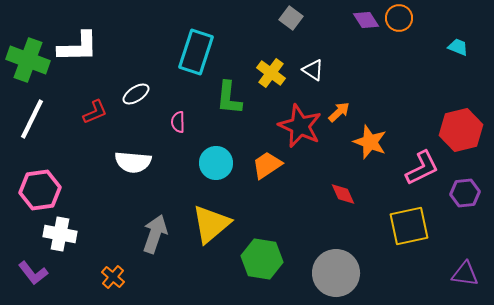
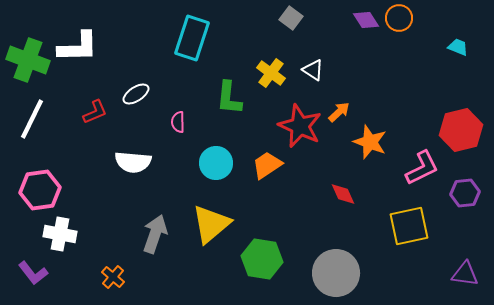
cyan rectangle: moved 4 px left, 14 px up
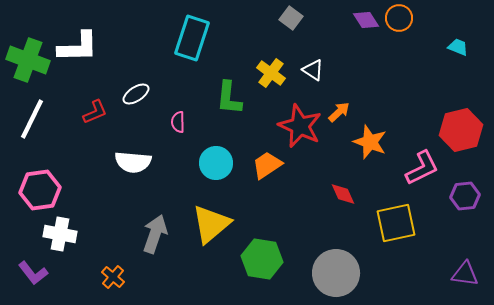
purple hexagon: moved 3 px down
yellow square: moved 13 px left, 3 px up
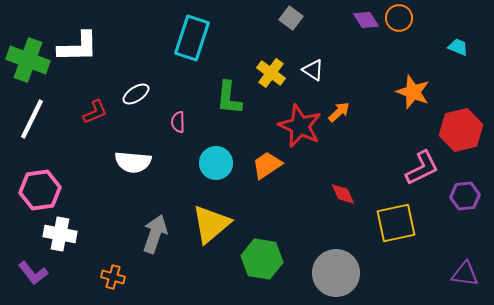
orange star: moved 43 px right, 50 px up
orange cross: rotated 25 degrees counterclockwise
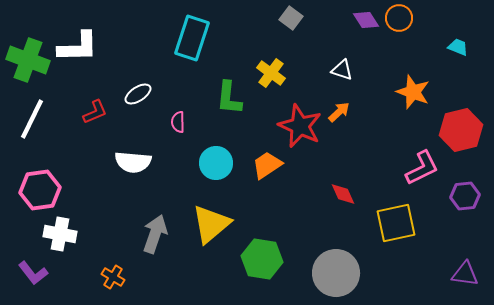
white triangle: moved 29 px right; rotated 15 degrees counterclockwise
white ellipse: moved 2 px right
orange cross: rotated 15 degrees clockwise
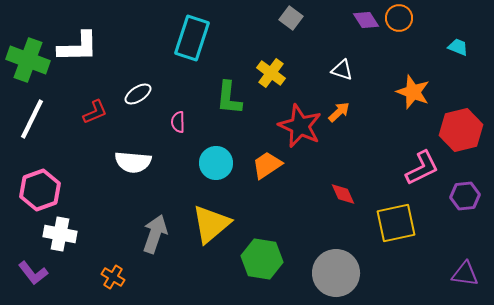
pink hexagon: rotated 12 degrees counterclockwise
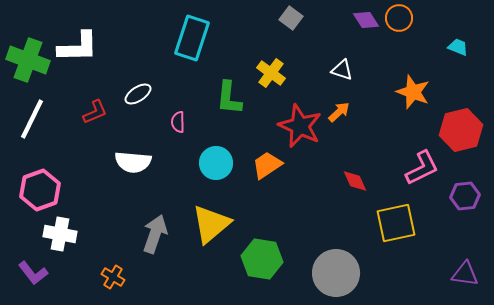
red diamond: moved 12 px right, 13 px up
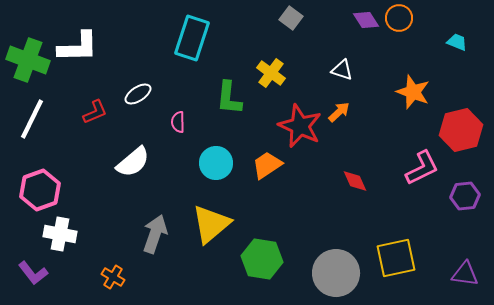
cyan trapezoid: moved 1 px left, 5 px up
white semicircle: rotated 45 degrees counterclockwise
yellow square: moved 35 px down
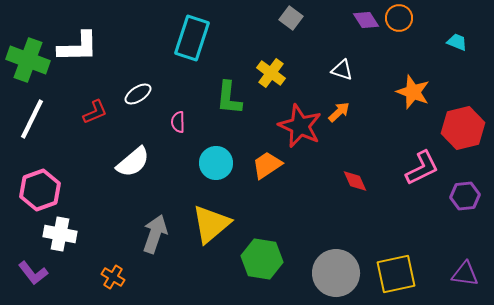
red hexagon: moved 2 px right, 2 px up
yellow square: moved 16 px down
